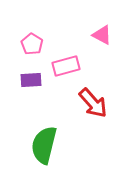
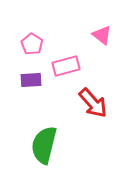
pink triangle: rotated 10 degrees clockwise
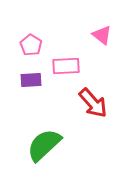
pink pentagon: moved 1 px left, 1 px down
pink rectangle: rotated 12 degrees clockwise
green semicircle: rotated 33 degrees clockwise
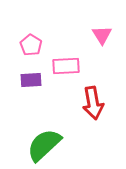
pink triangle: rotated 20 degrees clockwise
red arrow: rotated 32 degrees clockwise
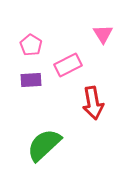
pink triangle: moved 1 px right, 1 px up
pink rectangle: moved 2 px right, 1 px up; rotated 24 degrees counterclockwise
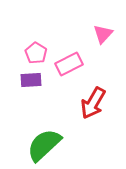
pink triangle: rotated 15 degrees clockwise
pink pentagon: moved 5 px right, 8 px down
pink rectangle: moved 1 px right, 1 px up
red arrow: rotated 40 degrees clockwise
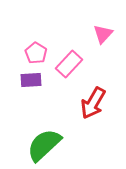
pink rectangle: rotated 20 degrees counterclockwise
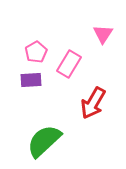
pink triangle: rotated 10 degrees counterclockwise
pink pentagon: moved 1 px up; rotated 10 degrees clockwise
pink rectangle: rotated 12 degrees counterclockwise
green semicircle: moved 4 px up
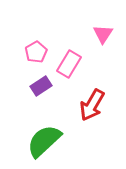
purple rectangle: moved 10 px right, 6 px down; rotated 30 degrees counterclockwise
red arrow: moved 1 px left, 2 px down
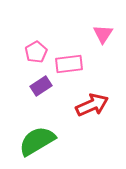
pink rectangle: rotated 52 degrees clockwise
red arrow: rotated 144 degrees counterclockwise
green semicircle: moved 7 px left; rotated 12 degrees clockwise
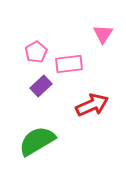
purple rectangle: rotated 10 degrees counterclockwise
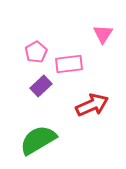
green semicircle: moved 1 px right, 1 px up
